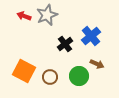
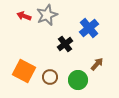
blue cross: moved 2 px left, 8 px up
brown arrow: rotated 72 degrees counterclockwise
green circle: moved 1 px left, 4 px down
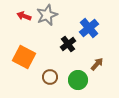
black cross: moved 3 px right
orange square: moved 14 px up
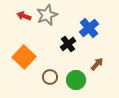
orange square: rotated 15 degrees clockwise
green circle: moved 2 px left
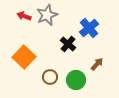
black cross: rotated 14 degrees counterclockwise
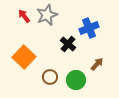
red arrow: rotated 32 degrees clockwise
blue cross: rotated 18 degrees clockwise
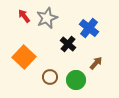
gray star: moved 3 px down
blue cross: rotated 30 degrees counterclockwise
brown arrow: moved 1 px left, 1 px up
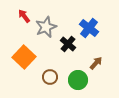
gray star: moved 1 px left, 9 px down
green circle: moved 2 px right
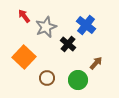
blue cross: moved 3 px left, 3 px up
brown circle: moved 3 px left, 1 px down
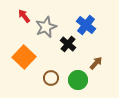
brown circle: moved 4 px right
